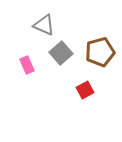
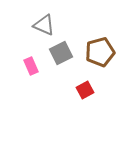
gray square: rotated 15 degrees clockwise
pink rectangle: moved 4 px right, 1 px down
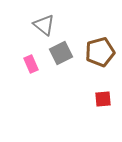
gray triangle: rotated 15 degrees clockwise
pink rectangle: moved 2 px up
red square: moved 18 px right, 9 px down; rotated 24 degrees clockwise
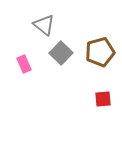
gray square: rotated 20 degrees counterclockwise
pink rectangle: moved 7 px left
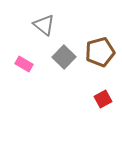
gray square: moved 3 px right, 4 px down
pink rectangle: rotated 36 degrees counterclockwise
red square: rotated 24 degrees counterclockwise
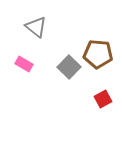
gray triangle: moved 8 px left, 2 px down
brown pentagon: moved 2 px left, 2 px down; rotated 20 degrees clockwise
gray square: moved 5 px right, 10 px down
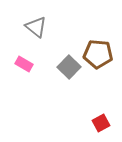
red square: moved 2 px left, 24 px down
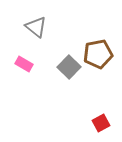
brown pentagon: rotated 16 degrees counterclockwise
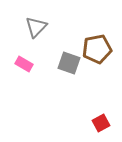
gray triangle: rotated 35 degrees clockwise
brown pentagon: moved 1 px left, 5 px up
gray square: moved 4 px up; rotated 25 degrees counterclockwise
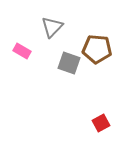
gray triangle: moved 16 px right
brown pentagon: rotated 16 degrees clockwise
pink rectangle: moved 2 px left, 13 px up
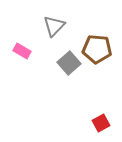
gray triangle: moved 2 px right, 1 px up
gray square: rotated 30 degrees clockwise
